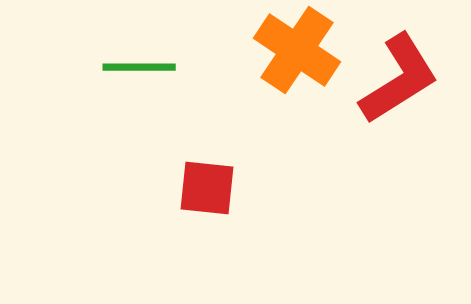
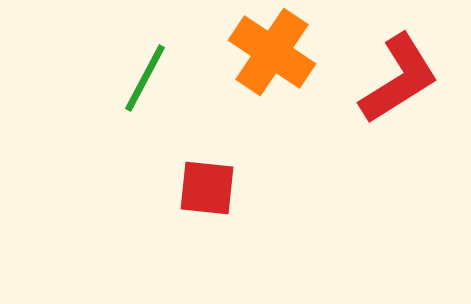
orange cross: moved 25 px left, 2 px down
green line: moved 6 px right, 11 px down; rotated 62 degrees counterclockwise
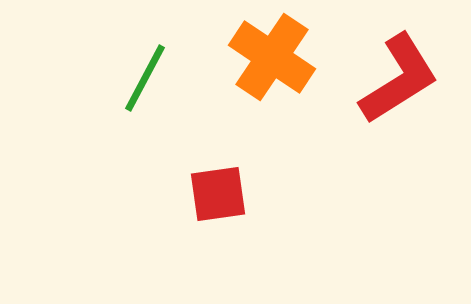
orange cross: moved 5 px down
red square: moved 11 px right, 6 px down; rotated 14 degrees counterclockwise
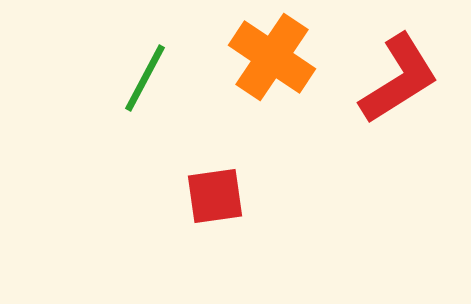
red square: moved 3 px left, 2 px down
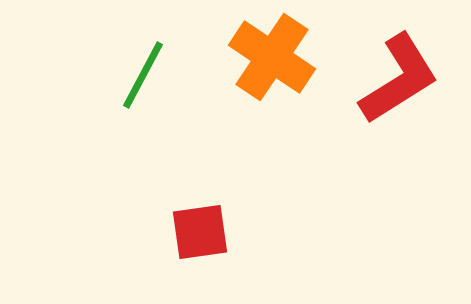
green line: moved 2 px left, 3 px up
red square: moved 15 px left, 36 px down
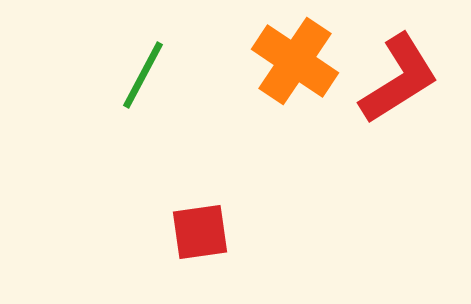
orange cross: moved 23 px right, 4 px down
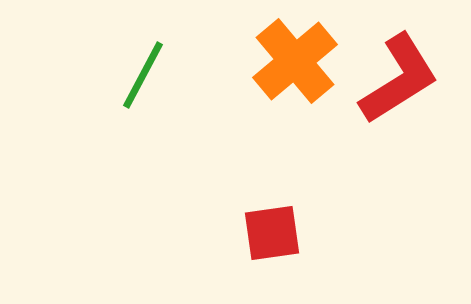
orange cross: rotated 16 degrees clockwise
red square: moved 72 px right, 1 px down
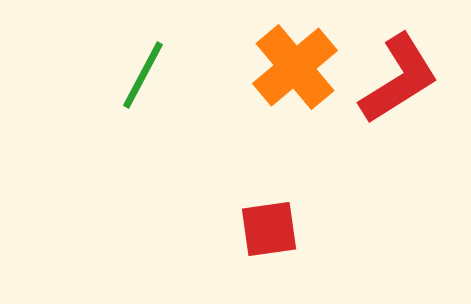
orange cross: moved 6 px down
red square: moved 3 px left, 4 px up
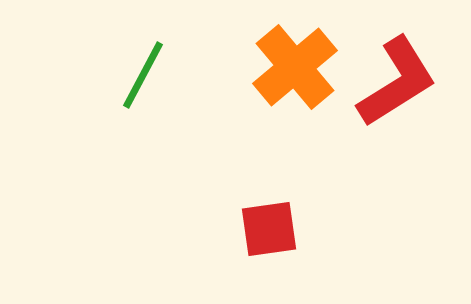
red L-shape: moved 2 px left, 3 px down
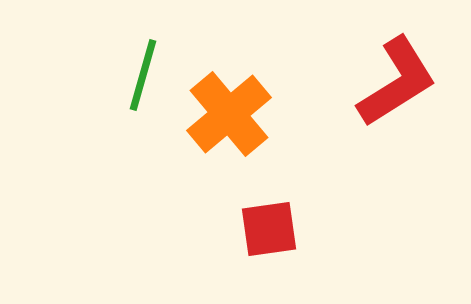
orange cross: moved 66 px left, 47 px down
green line: rotated 12 degrees counterclockwise
